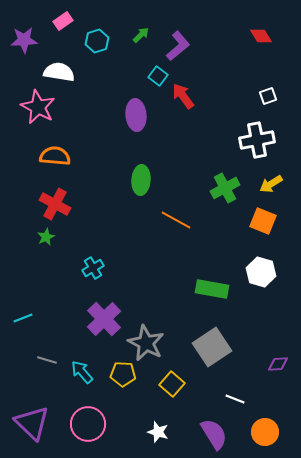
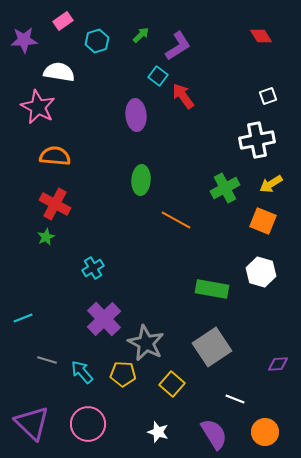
purple L-shape: rotated 8 degrees clockwise
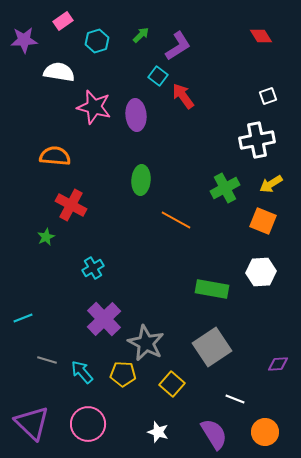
pink star: moved 56 px right; rotated 12 degrees counterclockwise
red cross: moved 16 px right, 1 px down
white hexagon: rotated 20 degrees counterclockwise
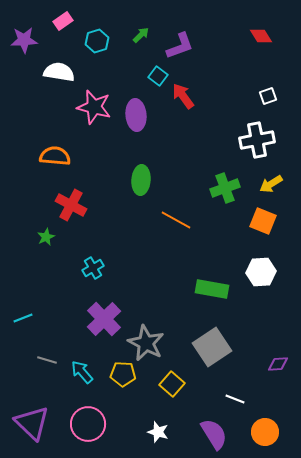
purple L-shape: moved 2 px right; rotated 12 degrees clockwise
green cross: rotated 8 degrees clockwise
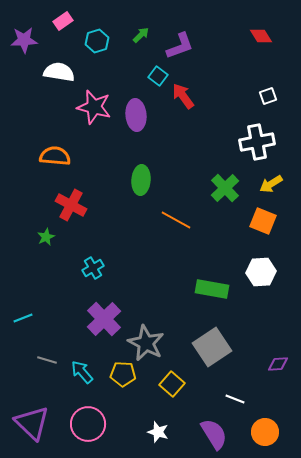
white cross: moved 2 px down
green cross: rotated 24 degrees counterclockwise
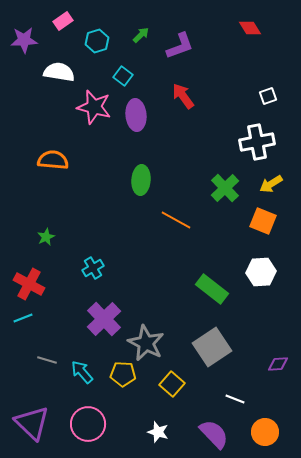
red diamond: moved 11 px left, 8 px up
cyan square: moved 35 px left
orange semicircle: moved 2 px left, 4 px down
red cross: moved 42 px left, 79 px down
green rectangle: rotated 28 degrees clockwise
purple semicircle: rotated 12 degrees counterclockwise
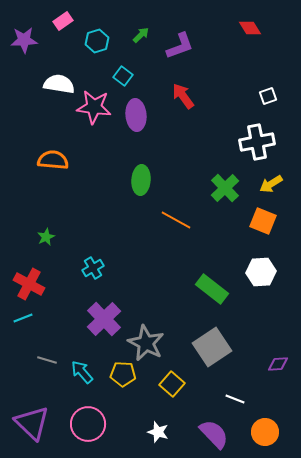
white semicircle: moved 12 px down
pink star: rotated 8 degrees counterclockwise
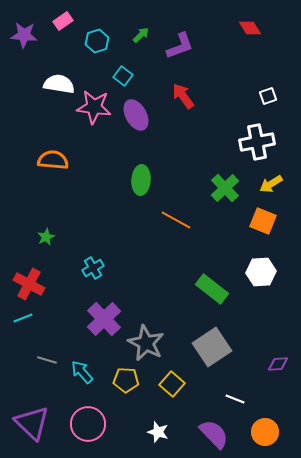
purple star: moved 5 px up; rotated 8 degrees clockwise
purple ellipse: rotated 24 degrees counterclockwise
yellow pentagon: moved 3 px right, 6 px down
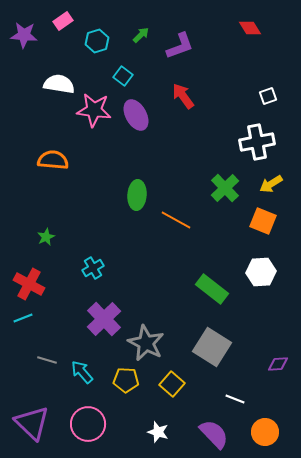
pink star: moved 3 px down
green ellipse: moved 4 px left, 15 px down
gray square: rotated 24 degrees counterclockwise
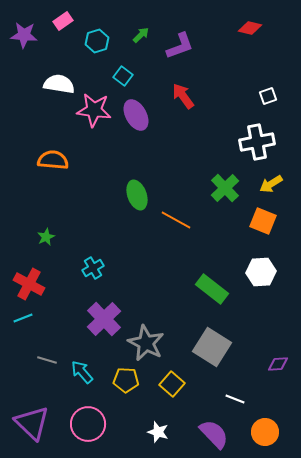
red diamond: rotated 45 degrees counterclockwise
green ellipse: rotated 24 degrees counterclockwise
